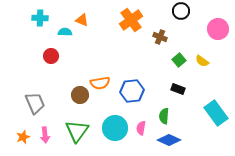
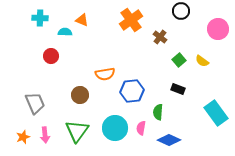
brown cross: rotated 16 degrees clockwise
orange semicircle: moved 5 px right, 9 px up
green semicircle: moved 6 px left, 4 px up
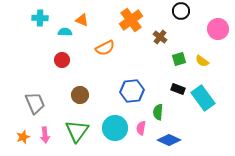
red circle: moved 11 px right, 4 px down
green square: moved 1 px up; rotated 24 degrees clockwise
orange semicircle: moved 26 px up; rotated 18 degrees counterclockwise
cyan rectangle: moved 13 px left, 15 px up
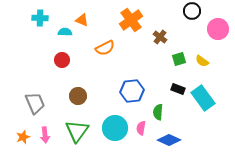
black circle: moved 11 px right
brown circle: moved 2 px left, 1 px down
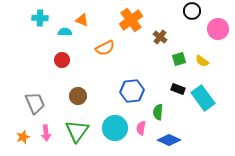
pink arrow: moved 1 px right, 2 px up
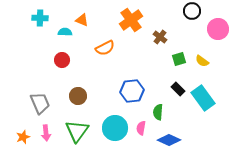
black rectangle: rotated 24 degrees clockwise
gray trapezoid: moved 5 px right
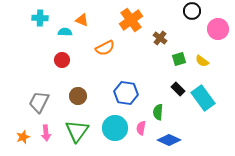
brown cross: moved 1 px down
blue hexagon: moved 6 px left, 2 px down; rotated 15 degrees clockwise
gray trapezoid: moved 1 px left, 1 px up; rotated 130 degrees counterclockwise
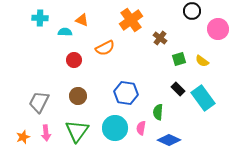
red circle: moved 12 px right
